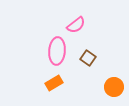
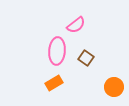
brown square: moved 2 px left
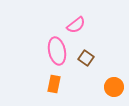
pink ellipse: rotated 16 degrees counterclockwise
orange rectangle: moved 1 px down; rotated 48 degrees counterclockwise
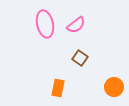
pink ellipse: moved 12 px left, 27 px up
brown square: moved 6 px left
orange rectangle: moved 4 px right, 4 px down
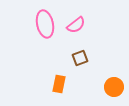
brown square: rotated 35 degrees clockwise
orange rectangle: moved 1 px right, 4 px up
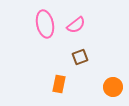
brown square: moved 1 px up
orange circle: moved 1 px left
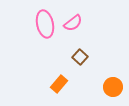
pink semicircle: moved 3 px left, 2 px up
brown square: rotated 28 degrees counterclockwise
orange rectangle: rotated 30 degrees clockwise
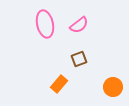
pink semicircle: moved 6 px right, 2 px down
brown square: moved 1 px left, 2 px down; rotated 28 degrees clockwise
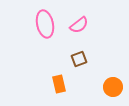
orange rectangle: rotated 54 degrees counterclockwise
